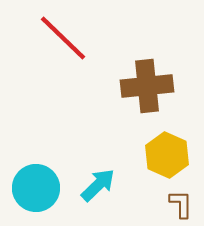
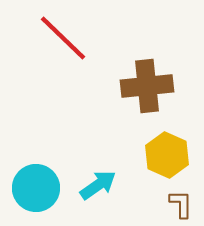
cyan arrow: rotated 9 degrees clockwise
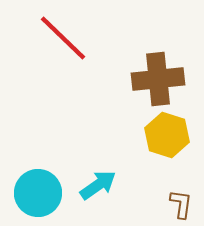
brown cross: moved 11 px right, 7 px up
yellow hexagon: moved 20 px up; rotated 6 degrees counterclockwise
cyan circle: moved 2 px right, 5 px down
brown L-shape: rotated 8 degrees clockwise
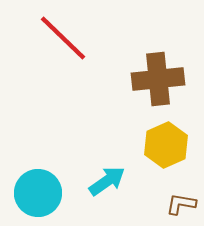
yellow hexagon: moved 1 px left, 10 px down; rotated 18 degrees clockwise
cyan arrow: moved 9 px right, 4 px up
brown L-shape: rotated 88 degrees counterclockwise
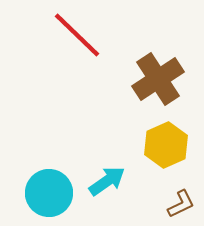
red line: moved 14 px right, 3 px up
brown cross: rotated 27 degrees counterclockwise
cyan circle: moved 11 px right
brown L-shape: rotated 144 degrees clockwise
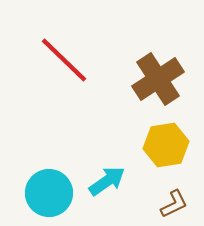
red line: moved 13 px left, 25 px down
yellow hexagon: rotated 15 degrees clockwise
brown L-shape: moved 7 px left
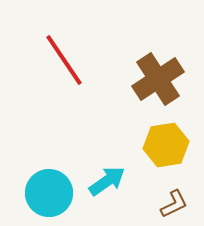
red line: rotated 12 degrees clockwise
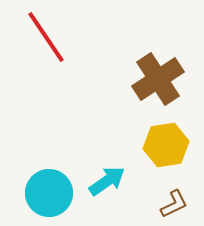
red line: moved 18 px left, 23 px up
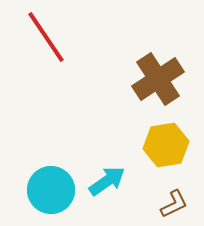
cyan circle: moved 2 px right, 3 px up
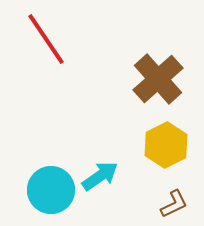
red line: moved 2 px down
brown cross: rotated 9 degrees counterclockwise
yellow hexagon: rotated 18 degrees counterclockwise
cyan arrow: moved 7 px left, 5 px up
